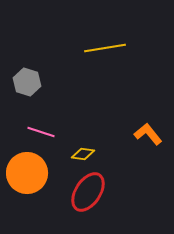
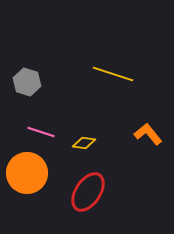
yellow line: moved 8 px right, 26 px down; rotated 27 degrees clockwise
yellow diamond: moved 1 px right, 11 px up
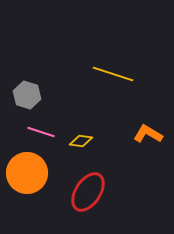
gray hexagon: moved 13 px down
orange L-shape: rotated 20 degrees counterclockwise
yellow diamond: moved 3 px left, 2 px up
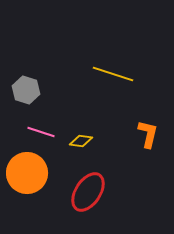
gray hexagon: moved 1 px left, 5 px up
orange L-shape: rotated 72 degrees clockwise
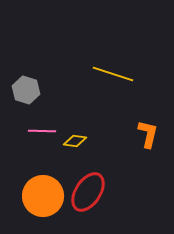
pink line: moved 1 px right, 1 px up; rotated 16 degrees counterclockwise
yellow diamond: moved 6 px left
orange circle: moved 16 px right, 23 px down
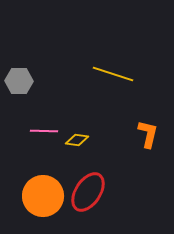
gray hexagon: moved 7 px left, 9 px up; rotated 16 degrees counterclockwise
pink line: moved 2 px right
yellow diamond: moved 2 px right, 1 px up
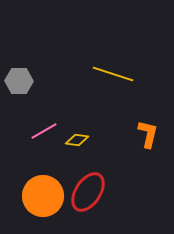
pink line: rotated 32 degrees counterclockwise
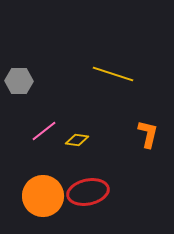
pink line: rotated 8 degrees counterclockwise
red ellipse: rotated 45 degrees clockwise
